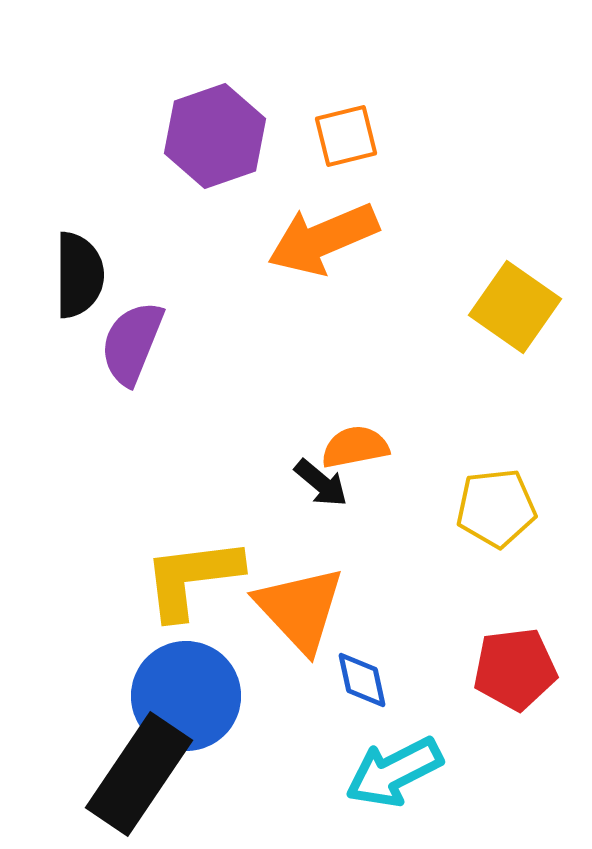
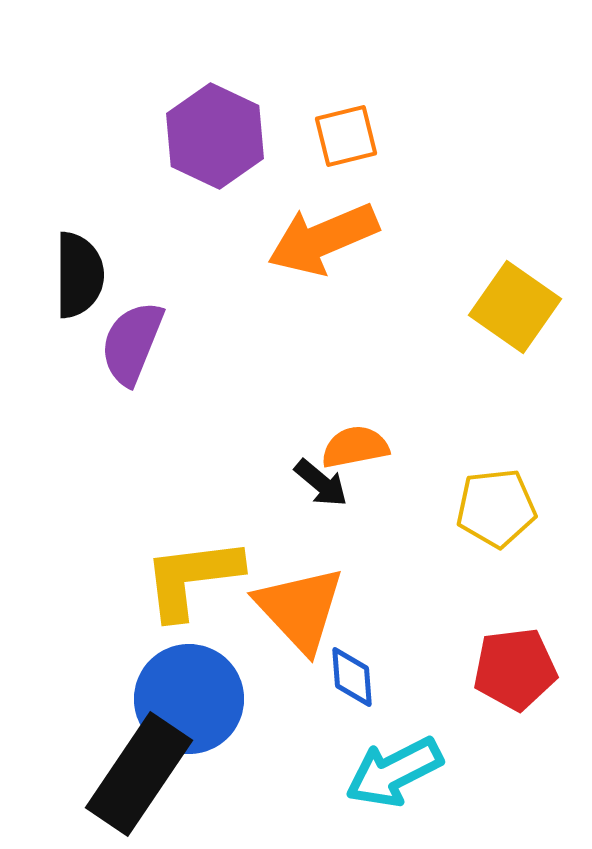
purple hexagon: rotated 16 degrees counterclockwise
blue diamond: moved 10 px left, 3 px up; rotated 8 degrees clockwise
blue circle: moved 3 px right, 3 px down
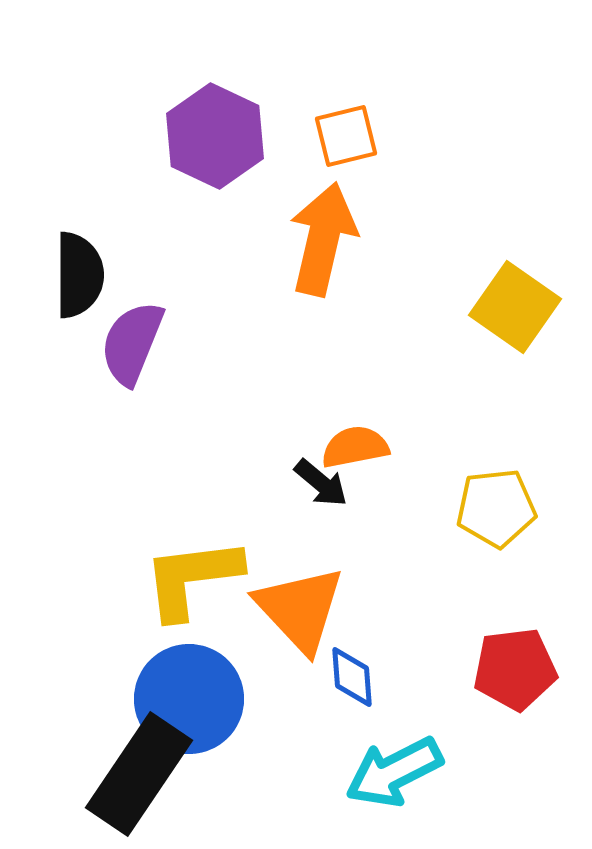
orange arrow: rotated 126 degrees clockwise
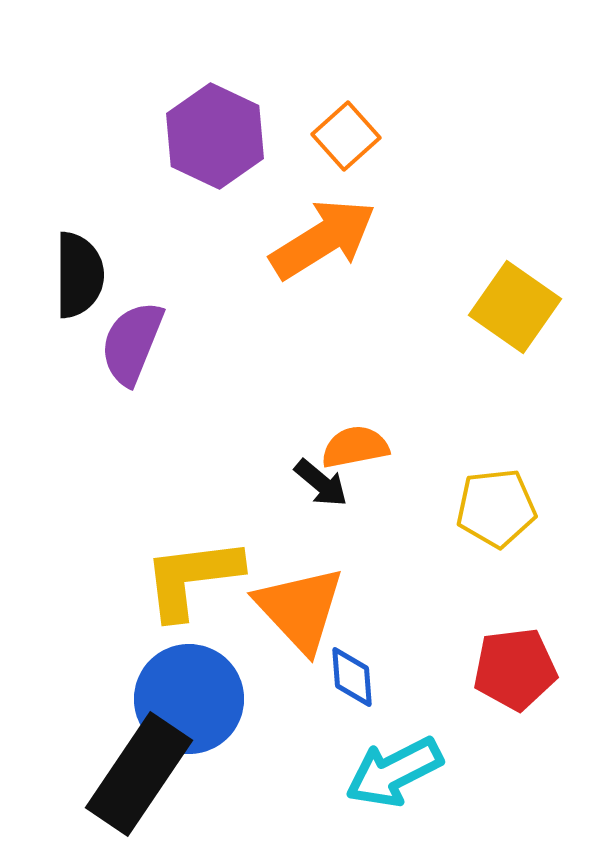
orange square: rotated 28 degrees counterclockwise
orange arrow: rotated 45 degrees clockwise
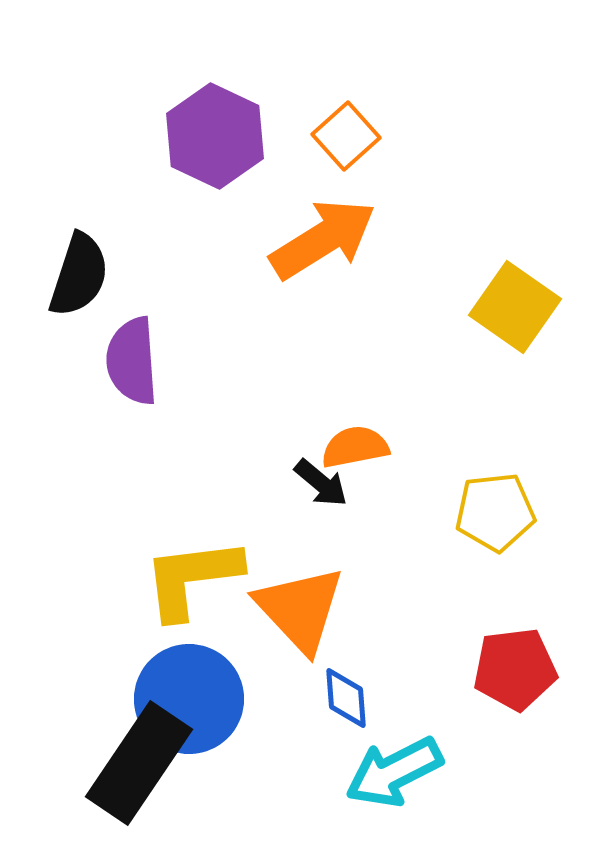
black semicircle: rotated 18 degrees clockwise
purple semicircle: moved 18 px down; rotated 26 degrees counterclockwise
yellow pentagon: moved 1 px left, 4 px down
blue diamond: moved 6 px left, 21 px down
black rectangle: moved 11 px up
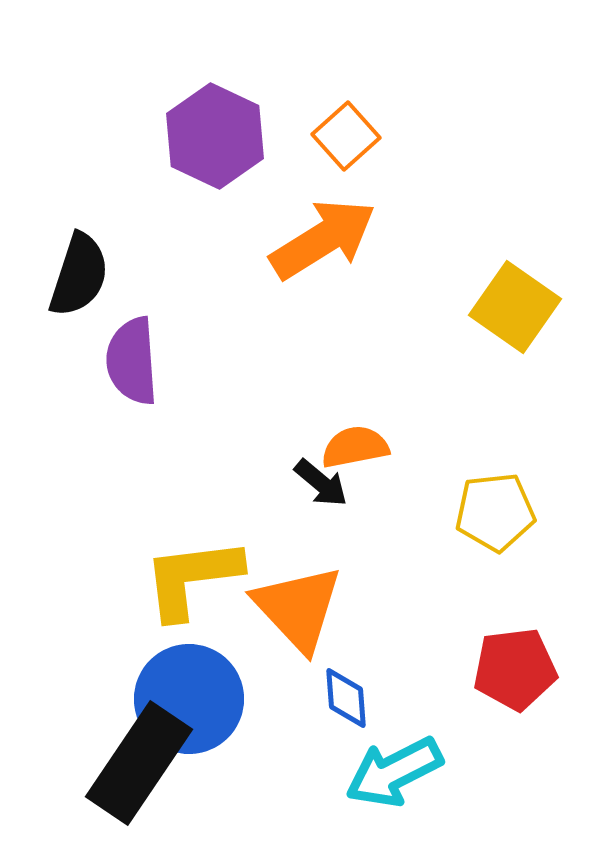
orange triangle: moved 2 px left, 1 px up
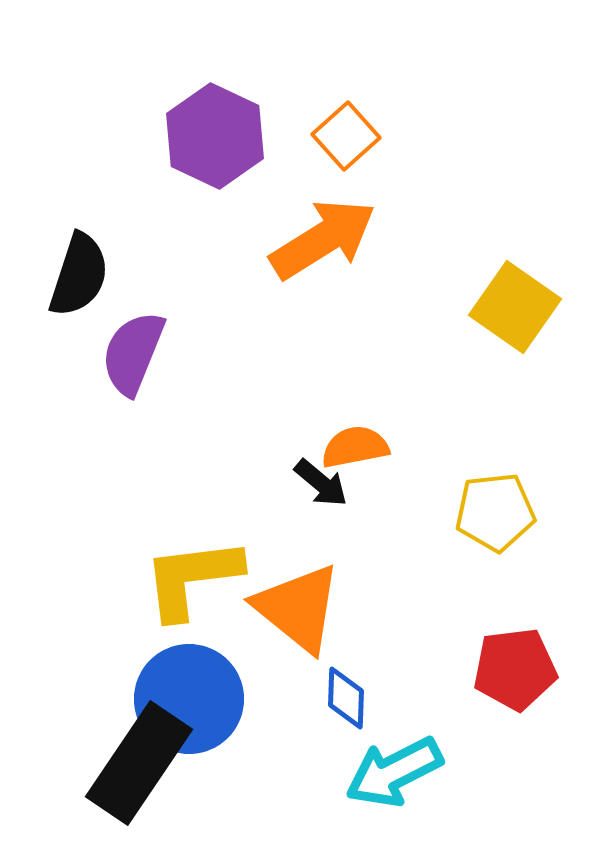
purple semicircle: moved 1 px right, 8 px up; rotated 26 degrees clockwise
orange triangle: rotated 8 degrees counterclockwise
blue diamond: rotated 6 degrees clockwise
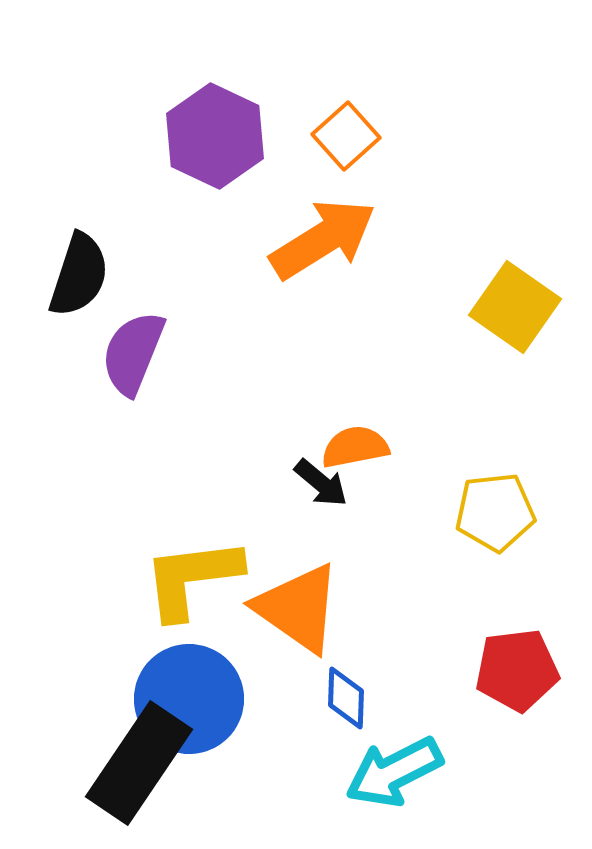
orange triangle: rotated 4 degrees counterclockwise
red pentagon: moved 2 px right, 1 px down
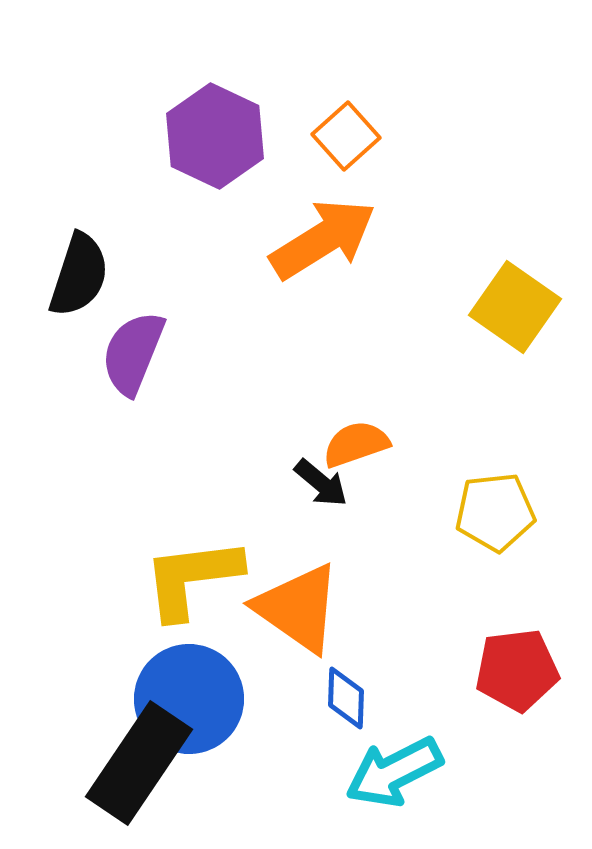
orange semicircle: moved 1 px right, 3 px up; rotated 8 degrees counterclockwise
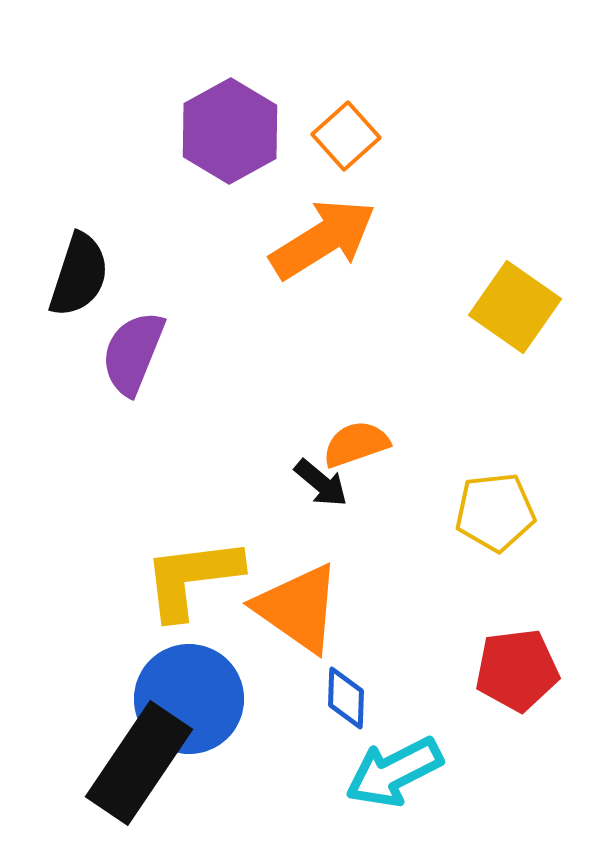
purple hexagon: moved 15 px right, 5 px up; rotated 6 degrees clockwise
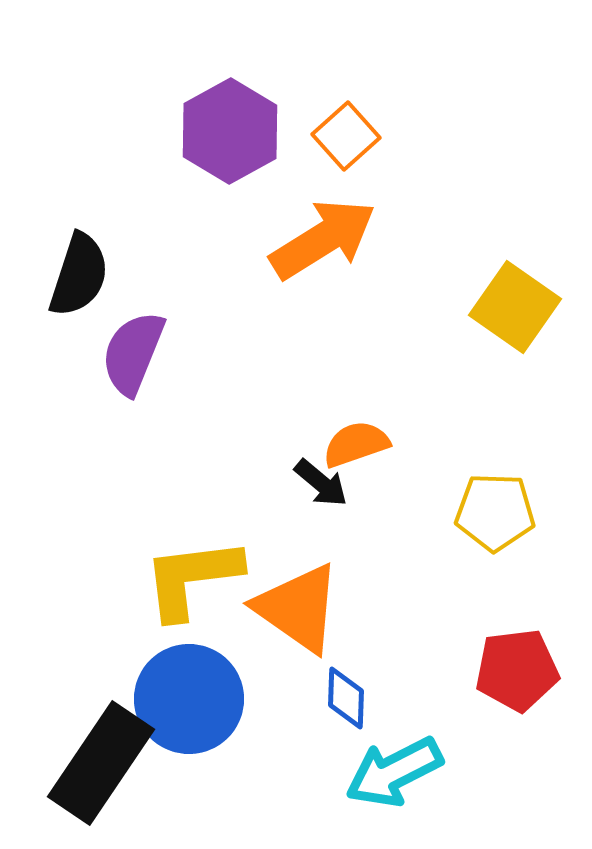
yellow pentagon: rotated 8 degrees clockwise
black rectangle: moved 38 px left
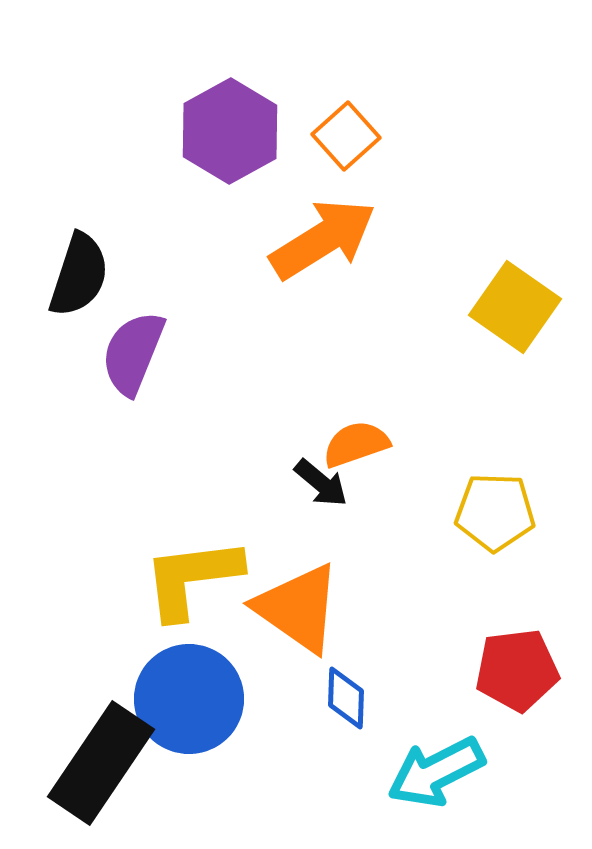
cyan arrow: moved 42 px right
